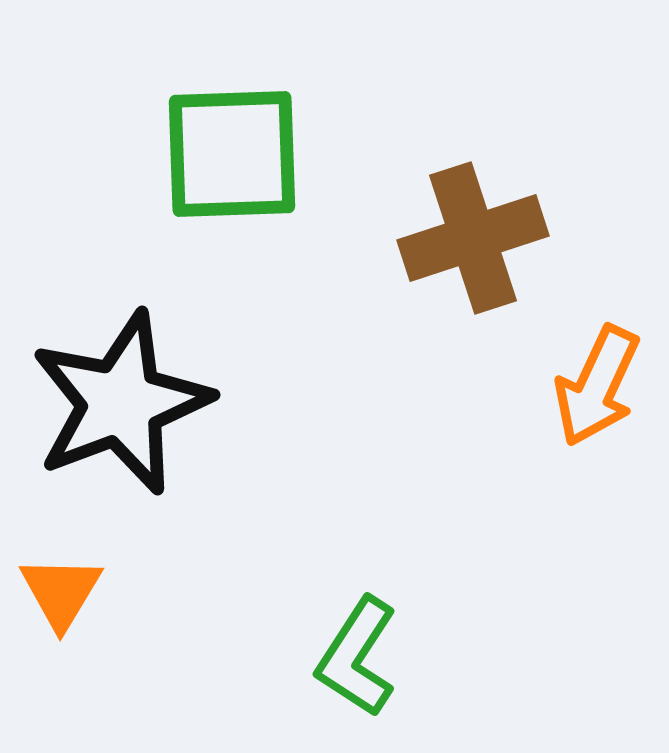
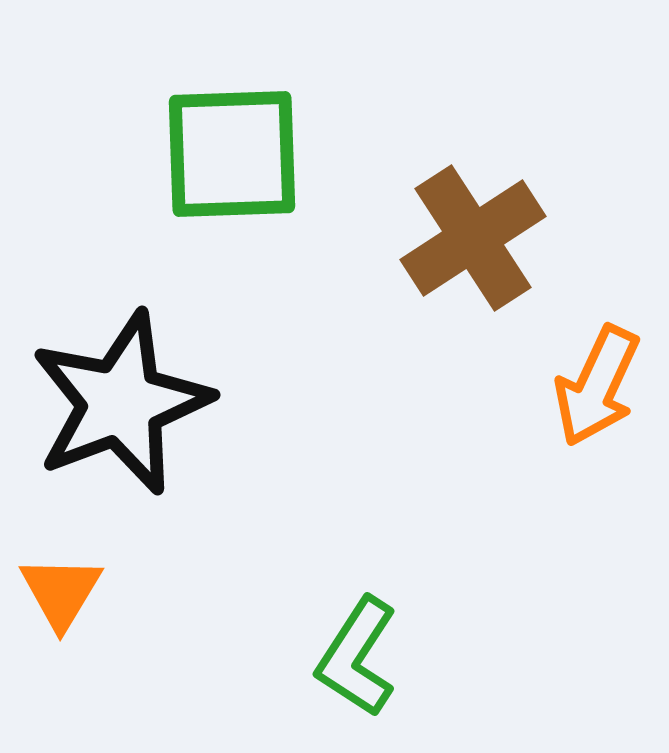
brown cross: rotated 15 degrees counterclockwise
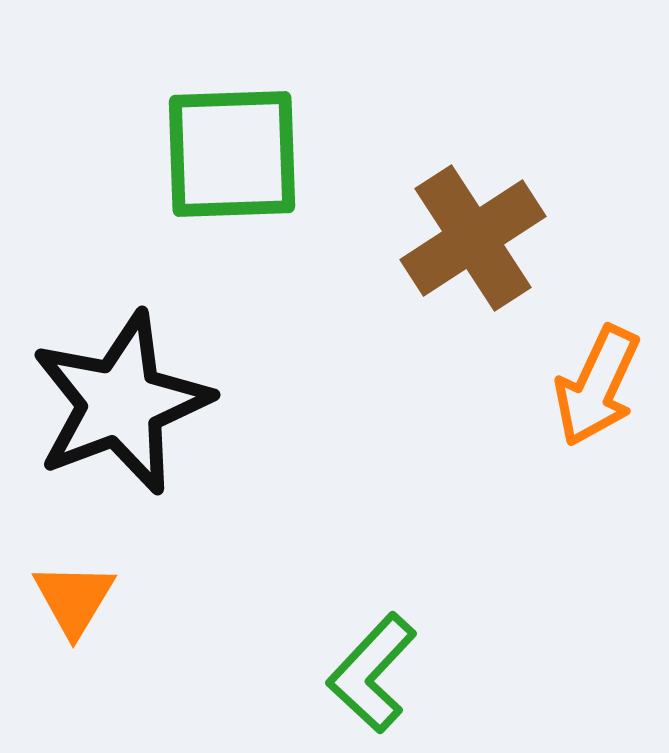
orange triangle: moved 13 px right, 7 px down
green L-shape: moved 15 px right, 16 px down; rotated 10 degrees clockwise
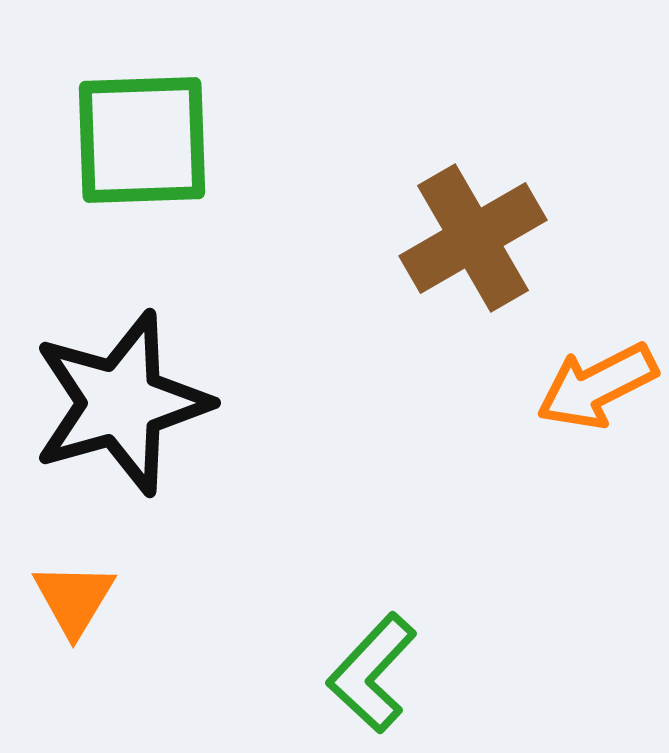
green square: moved 90 px left, 14 px up
brown cross: rotated 3 degrees clockwise
orange arrow: rotated 38 degrees clockwise
black star: rotated 5 degrees clockwise
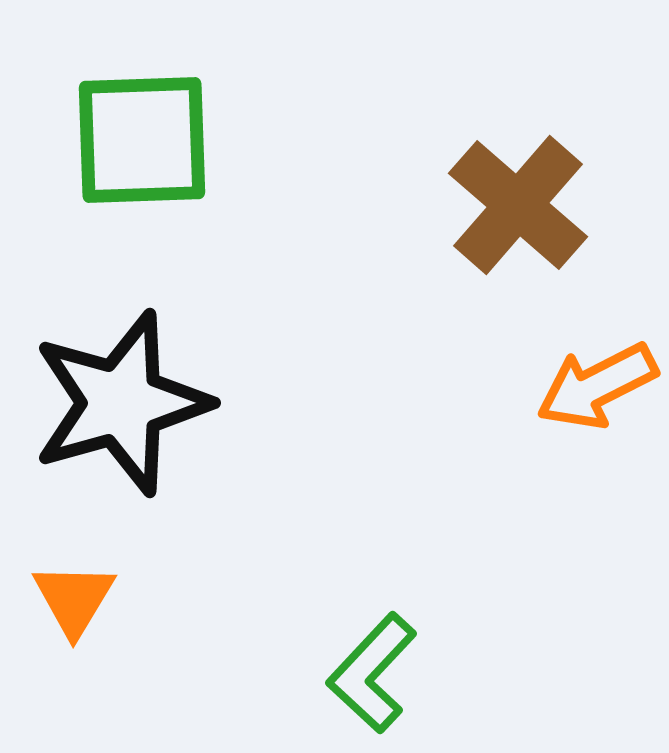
brown cross: moved 45 px right, 33 px up; rotated 19 degrees counterclockwise
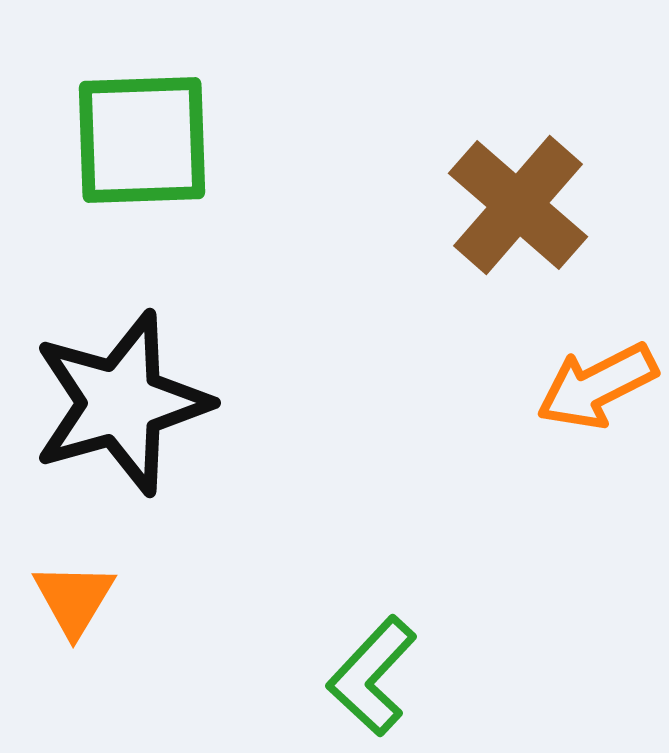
green L-shape: moved 3 px down
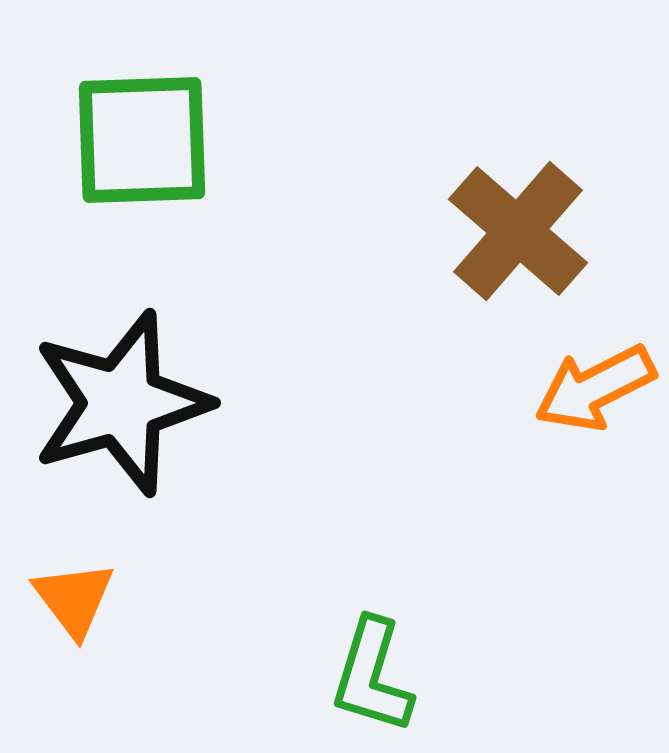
brown cross: moved 26 px down
orange arrow: moved 2 px left, 2 px down
orange triangle: rotated 8 degrees counterclockwise
green L-shape: rotated 26 degrees counterclockwise
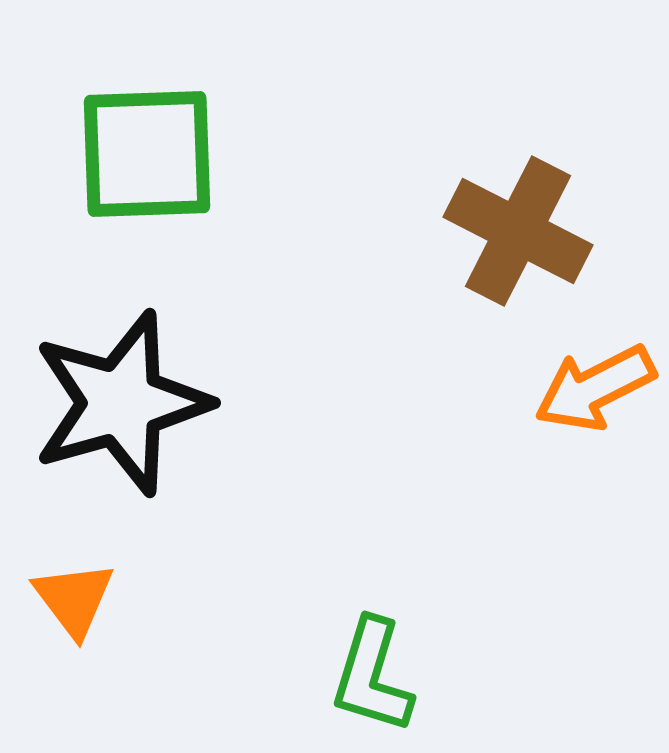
green square: moved 5 px right, 14 px down
brown cross: rotated 14 degrees counterclockwise
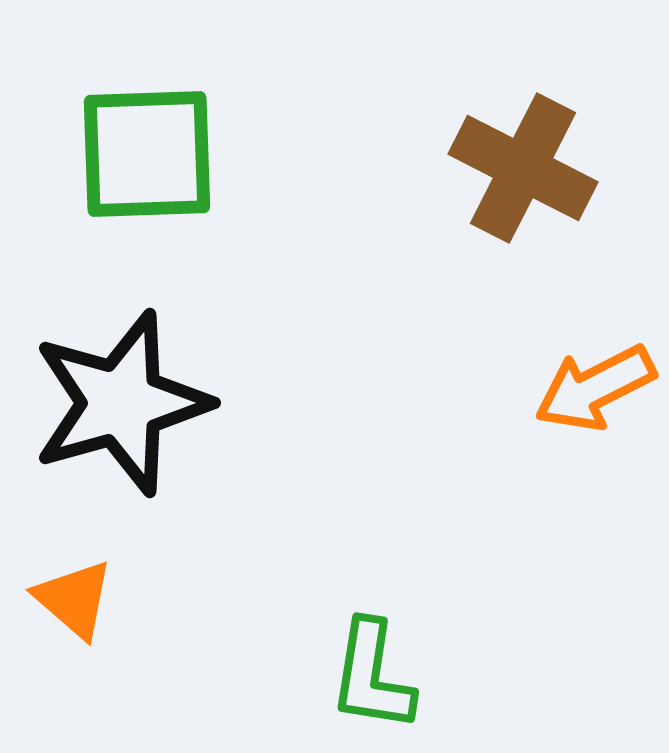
brown cross: moved 5 px right, 63 px up
orange triangle: rotated 12 degrees counterclockwise
green L-shape: rotated 8 degrees counterclockwise
